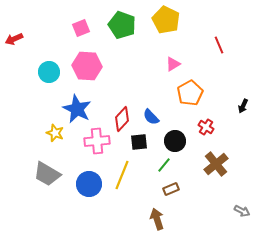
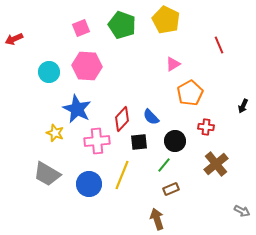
red cross: rotated 28 degrees counterclockwise
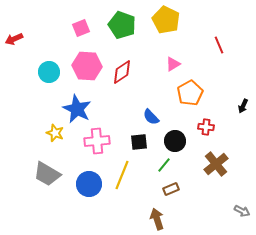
red diamond: moved 47 px up; rotated 15 degrees clockwise
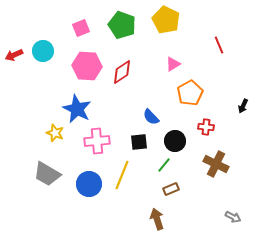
red arrow: moved 16 px down
cyan circle: moved 6 px left, 21 px up
brown cross: rotated 25 degrees counterclockwise
gray arrow: moved 9 px left, 6 px down
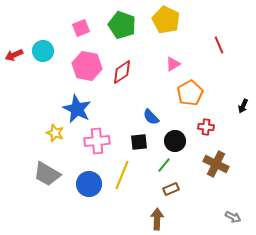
pink hexagon: rotated 8 degrees clockwise
brown arrow: rotated 20 degrees clockwise
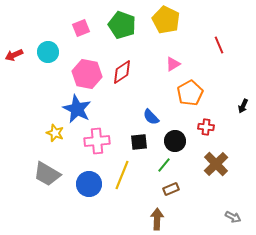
cyan circle: moved 5 px right, 1 px down
pink hexagon: moved 8 px down
brown cross: rotated 20 degrees clockwise
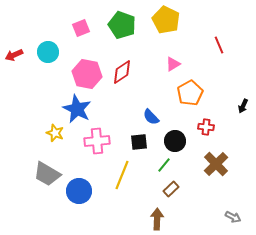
blue circle: moved 10 px left, 7 px down
brown rectangle: rotated 21 degrees counterclockwise
